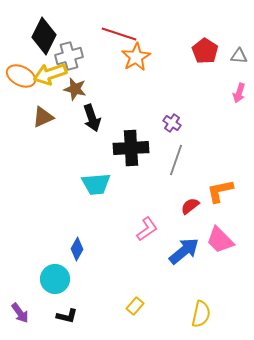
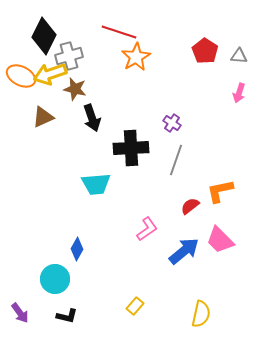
red line: moved 2 px up
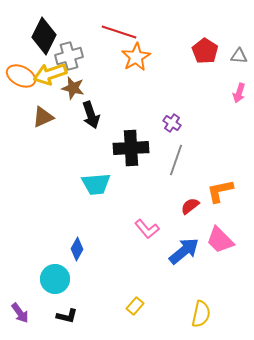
brown star: moved 2 px left, 1 px up
black arrow: moved 1 px left, 3 px up
pink L-shape: rotated 85 degrees clockwise
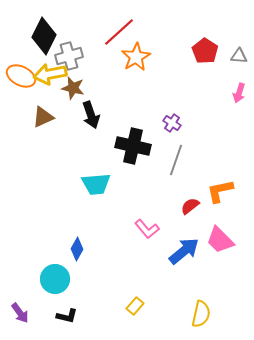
red line: rotated 60 degrees counterclockwise
yellow arrow: rotated 8 degrees clockwise
black cross: moved 2 px right, 2 px up; rotated 16 degrees clockwise
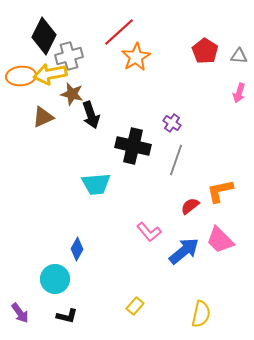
orange ellipse: rotated 32 degrees counterclockwise
brown star: moved 1 px left, 6 px down
pink L-shape: moved 2 px right, 3 px down
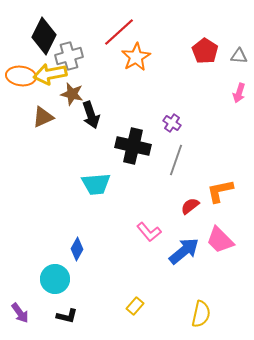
orange ellipse: rotated 12 degrees clockwise
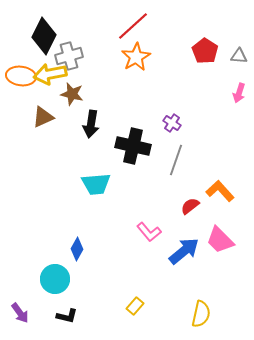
red line: moved 14 px right, 6 px up
black arrow: moved 9 px down; rotated 28 degrees clockwise
orange L-shape: rotated 60 degrees clockwise
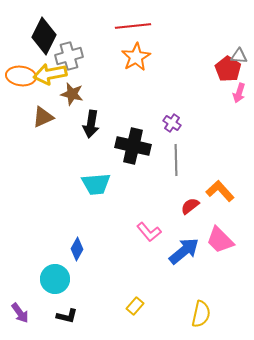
red line: rotated 36 degrees clockwise
red pentagon: moved 23 px right, 18 px down
gray line: rotated 20 degrees counterclockwise
